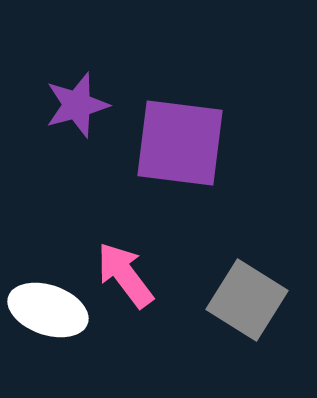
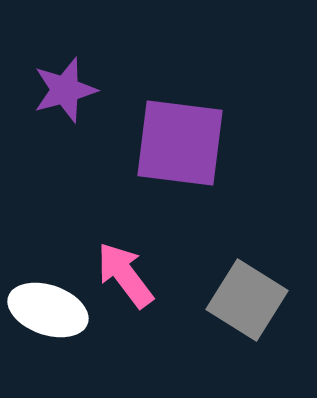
purple star: moved 12 px left, 15 px up
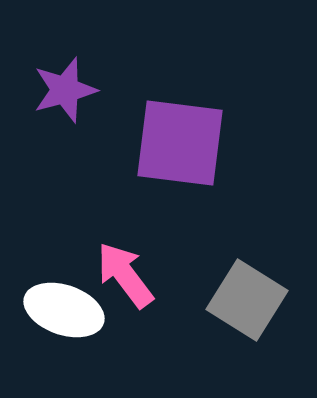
white ellipse: moved 16 px right
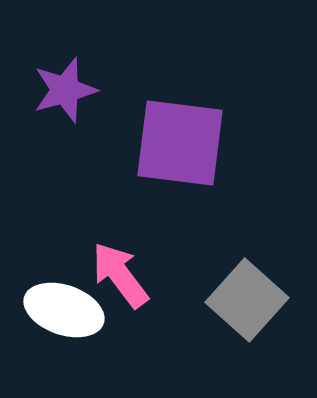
pink arrow: moved 5 px left
gray square: rotated 10 degrees clockwise
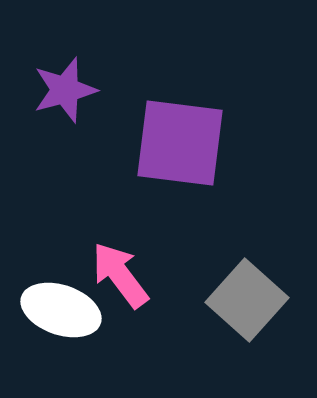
white ellipse: moved 3 px left
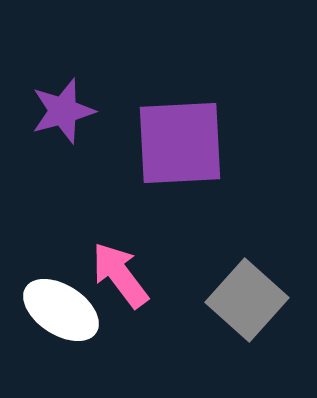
purple star: moved 2 px left, 21 px down
purple square: rotated 10 degrees counterclockwise
white ellipse: rotated 14 degrees clockwise
